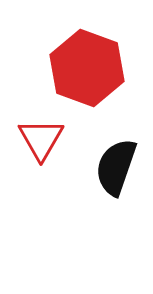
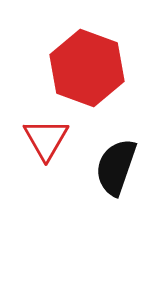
red triangle: moved 5 px right
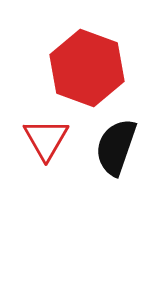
black semicircle: moved 20 px up
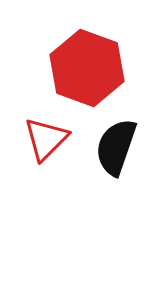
red triangle: rotated 15 degrees clockwise
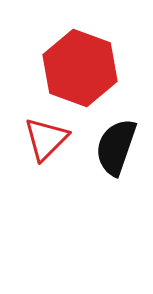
red hexagon: moved 7 px left
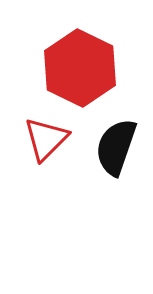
red hexagon: rotated 6 degrees clockwise
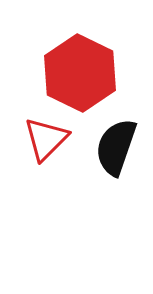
red hexagon: moved 5 px down
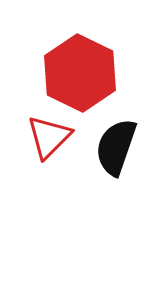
red triangle: moved 3 px right, 2 px up
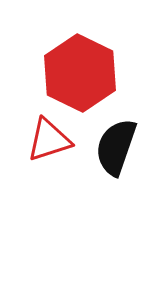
red triangle: moved 3 px down; rotated 27 degrees clockwise
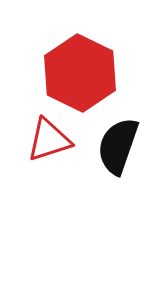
black semicircle: moved 2 px right, 1 px up
